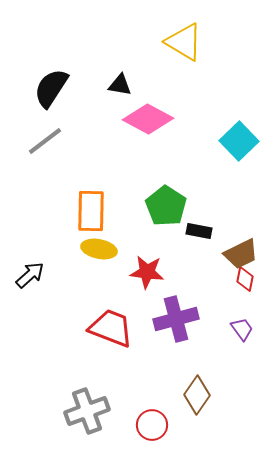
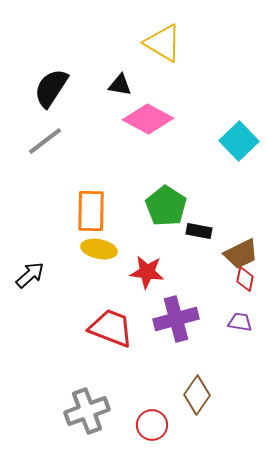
yellow triangle: moved 21 px left, 1 px down
purple trapezoid: moved 2 px left, 7 px up; rotated 45 degrees counterclockwise
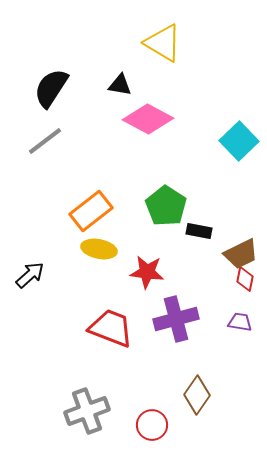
orange rectangle: rotated 51 degrees clockwise
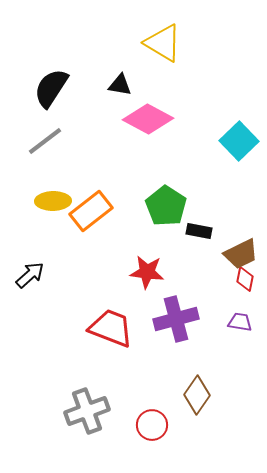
yellow ellipse: moved 46 px left, 48 px up; rotated 12 degrees counterclockwise
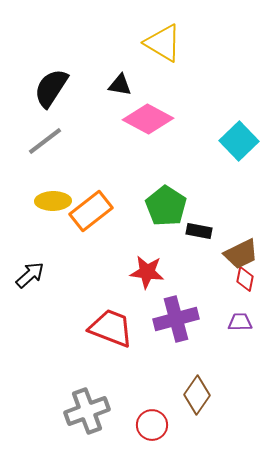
purple trapezoid: rotated 10 degrees counterclockwise
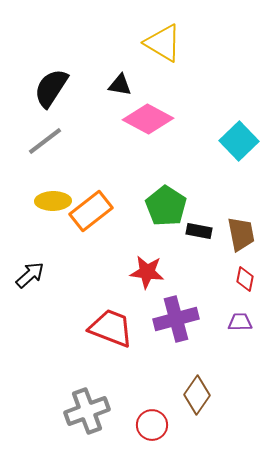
brown trapezoid: moved 20 px up; rotated 75 degrees counterclockwise
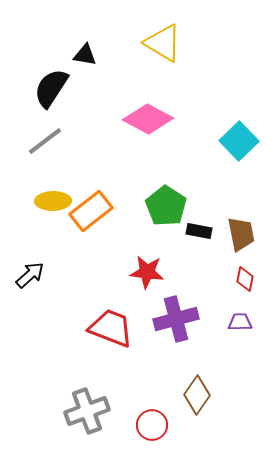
black triangle: moved 35 px left, 30 px up
